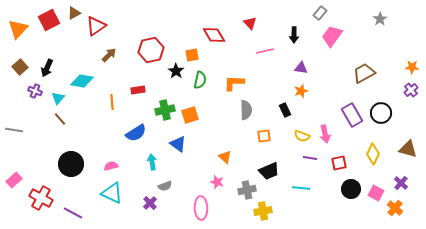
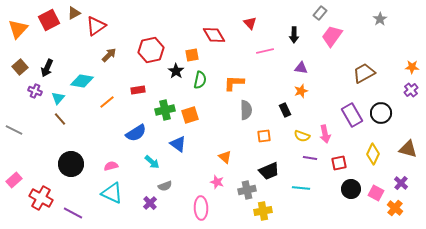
orange line at (112, 102): moved 5 px left; rotated 56 degrees clockwise
gray line at (14, 130): rotated 18 degrees clockwise
cyan arrow at (152, 162): rotated 140 degrees clockwise
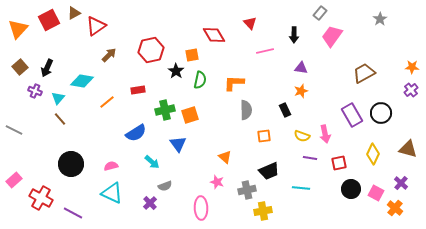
blue triangle at (178, 144): rotated 18 degrees clockwise
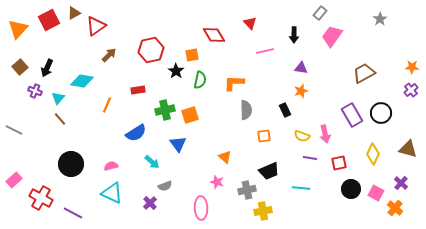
orange line at (107, 102): moved 3 px down; rotated 28 degrees counterclockwise
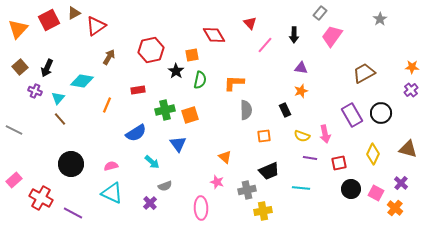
pink line at (265, 51): moved 6 px up; rotated 36 degrees counterclockwise
brown arrow at (109, 55): moved 2 px down; rotated 14 degrees counterclockwise
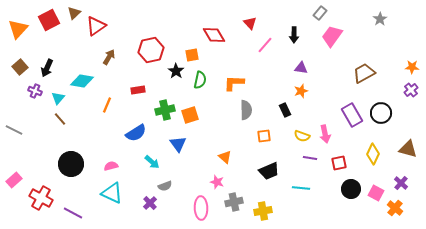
brown triangle at (74, 13): rotated 16 degrees counterclockwise
gray cross at (247, 190): moved 13 px left, 12 px down
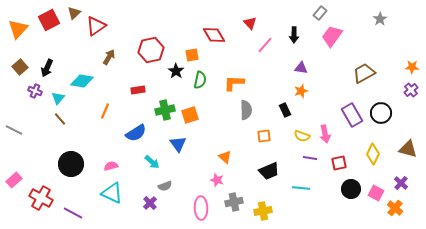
orange line at (107, 105): moved 2 px left, 6 px down
pink star at (217, 182): moved 2 px up
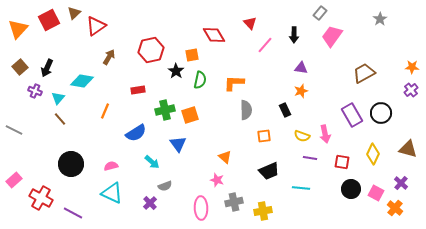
red square at (339, 163): moved 3 px right, 1 px up; rotated 21 degrees clockwise
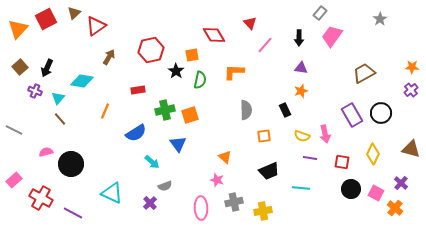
red square at (49, 20): moved 3 px left, 1 px up
black arrow at (294, 35): moved 5 px right, 3 px down
orange L-shape at (234, 83): moved 11 px up
brown triangle at (408, 149): moved 3 px right
pink semicircle at (111, 166): moved 65 px left, 14 px up
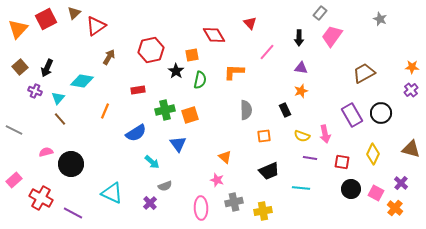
gray star at (380, 19): rotated 16 degrees counterclockwise
pink line at (265, 45): moved 2 px right, 7 px down
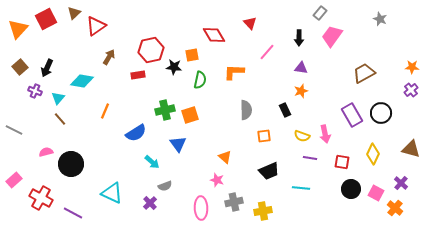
black star at (176, 71): moved 2 px left, 4 px up; rotated 28 degrees counterclockwise
red rectangle at (138, 90): moved 15 px up
